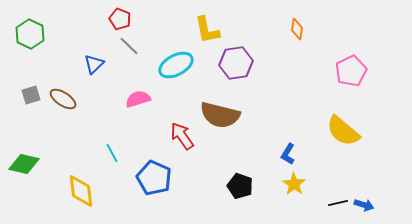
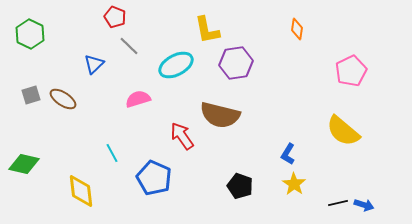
red pentagon: moved 5 px left, 2 px up
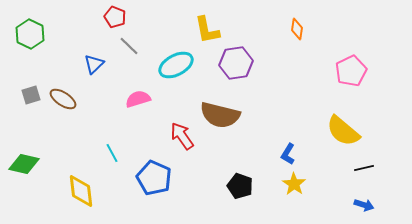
black line: moved 26 px right, 35 px up
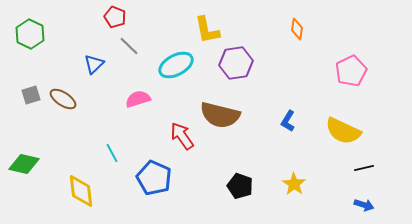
yellow semicircle: rotated 15 degrees counterclockwise
blue L-shape: moved 33 px up
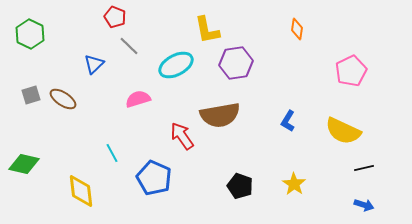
brown semicircle: rotated 24 degrees counterclockwise
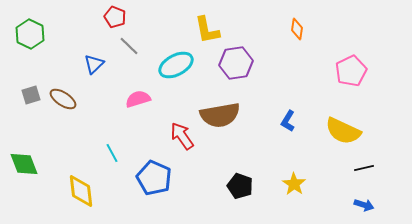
green diamond: rotated 56 degrees clockwise
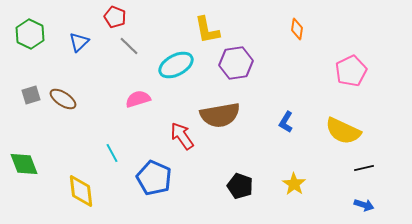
blue triangle: moved 15 px left, 22 px up
blue L-shape: moved 2 px left, 1 px down
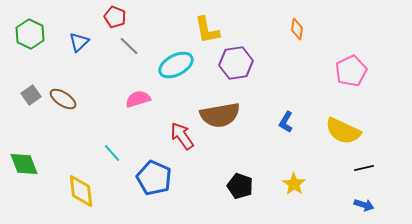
gray square: rotated 18 degrees counterclockwise
cyan line: rotated 12 degrees counterclockwise
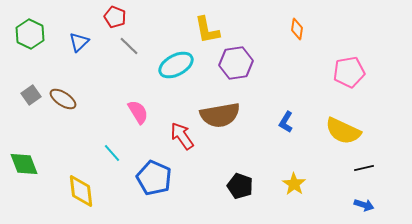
pink pentagon: moved 2 px left, 1 px down; rotated 16 degrees clockwise
pink semicircle: moved 13 px down; rotated 75 degrees clockwise
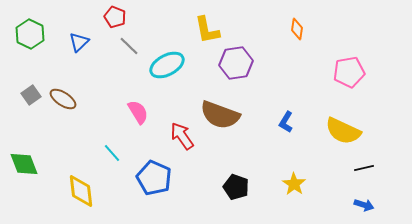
cyan ellipse: moved 9 px left
brown semicircle: rotated 30 degrees clockwise
black pentagon: moved 4 px left, 1 px down
